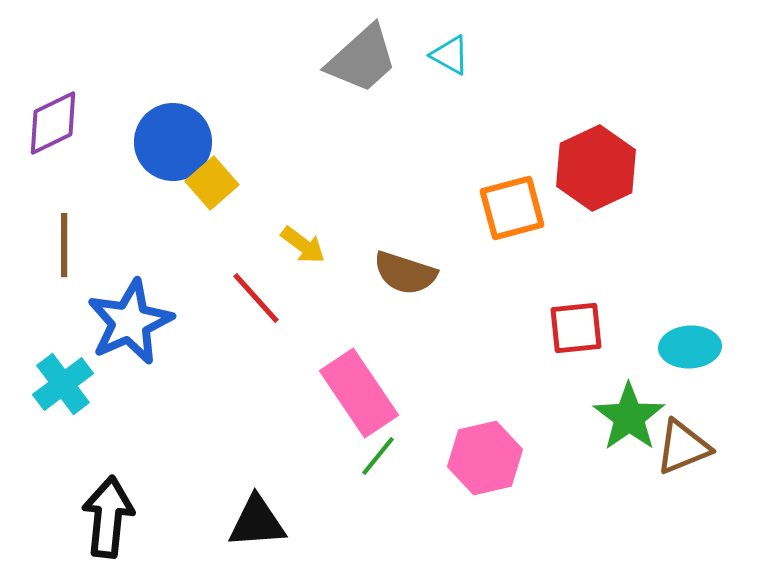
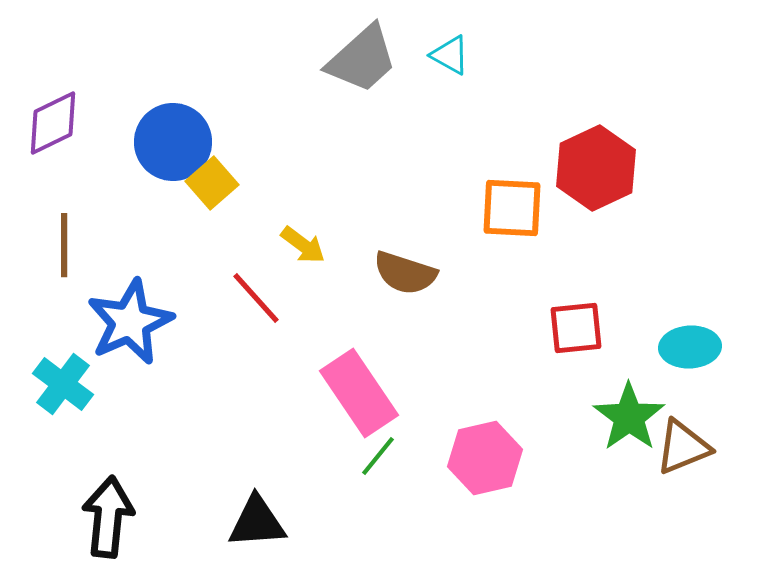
orange square: rotated 18 degrees clockwise
cyan cross: rotated 16 degrees counterclockwise
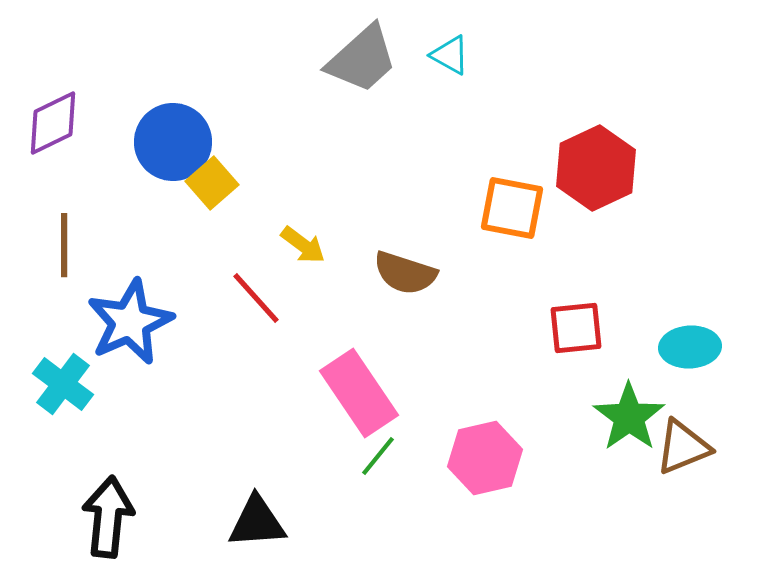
orange square: rotated 8 degrees clockwise
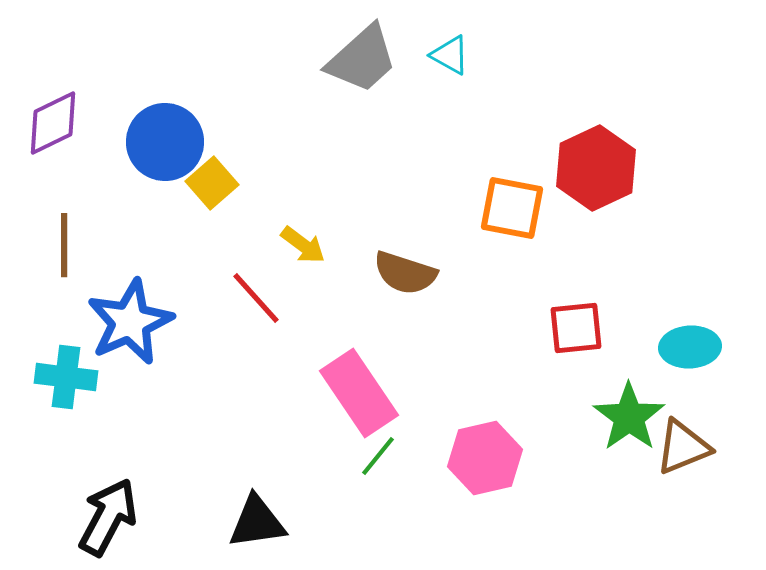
blue circle: moved 8 px left
cyan cross: moved 3 px right, 7 px up; rotated 30 degrees counterclockwise
black arrow: rotated 22 degrees clockwise
black triangle: rotated 4 degrees counterclockwise
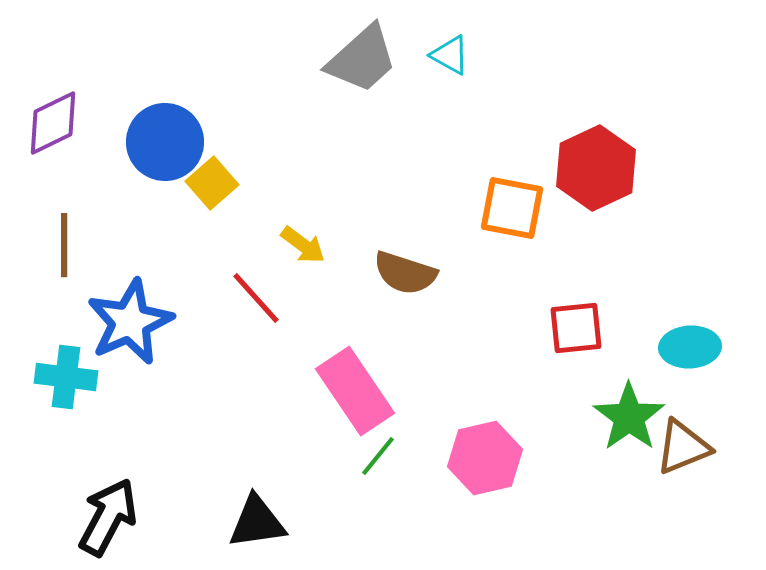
pink rectangle: moved 4 px left, 2 px up
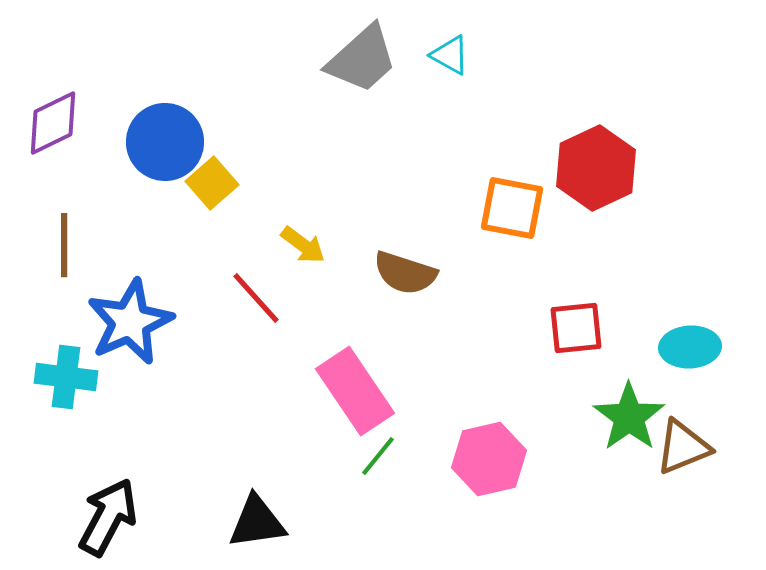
pink hexagon: moved 4 px right, 1 px down
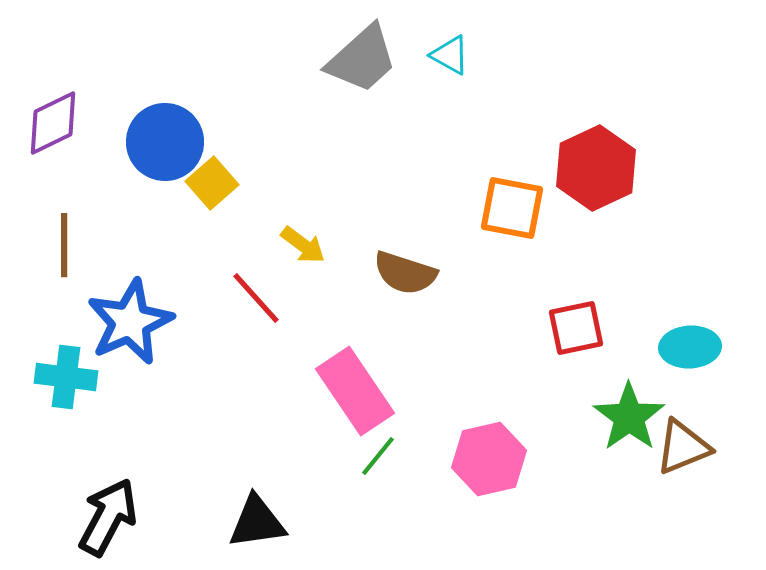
red square: rotated 6 degrees counterclockwise
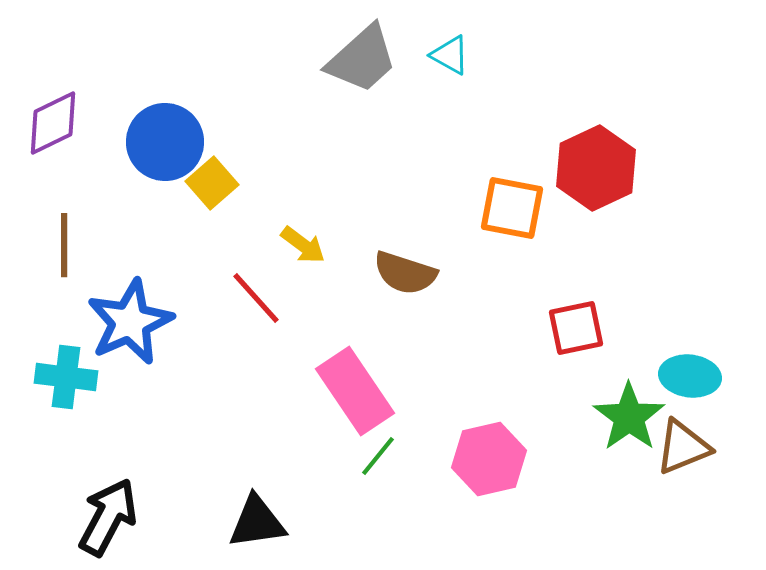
cyan ellipse: moved 29 px down; rotated 10 degrees clockwise
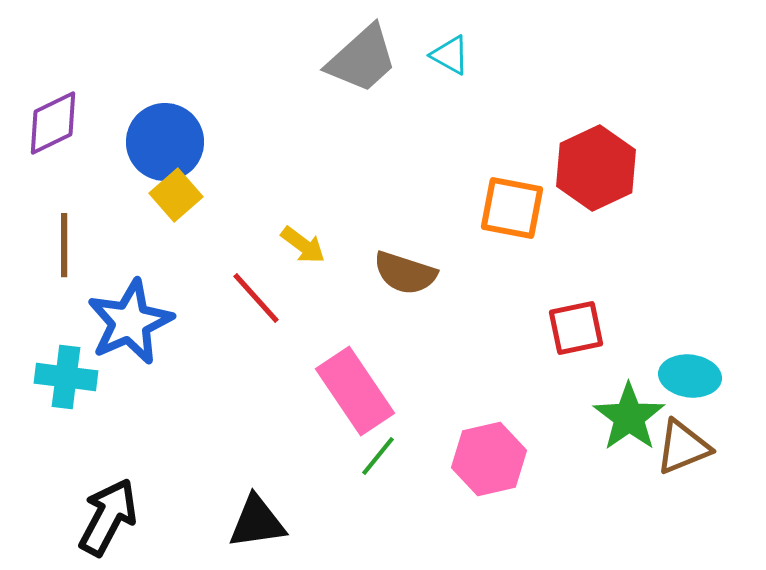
yellow square: moved 36 px left, 12 px down
